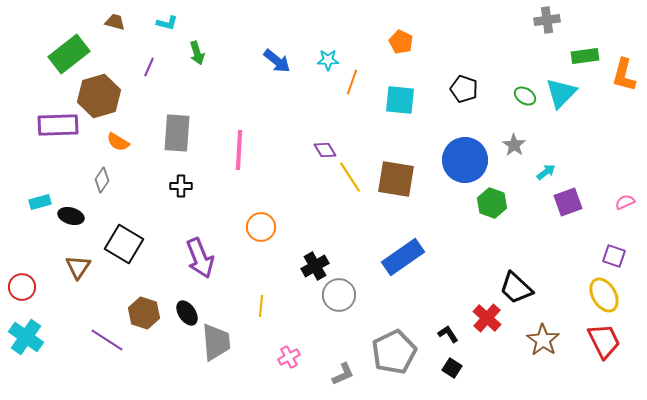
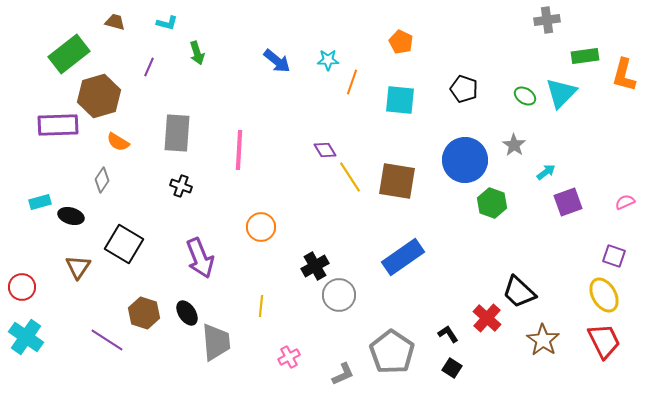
brown square at (396, 179): moved 1 px right, 2 px down
black cross at (181, 186): rotated 20 degrees clockwise
black trapezoid at (516, 288): moved 3 px right, 4 px down
gray pentagon at (394, 352): moved 2 px left; rotated 12 degrees counterclockwise
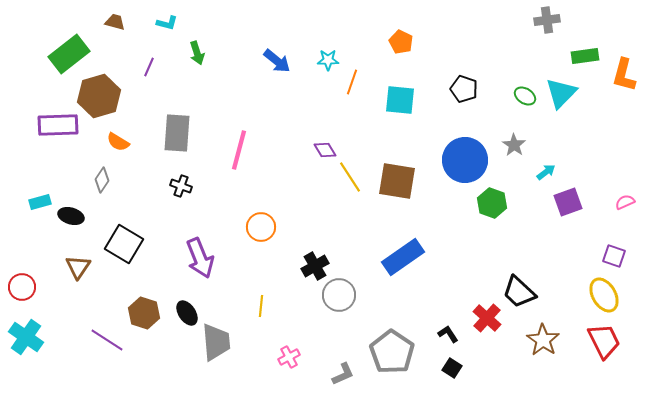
pink line at (239, 150): rotated 12 degrees clockwise
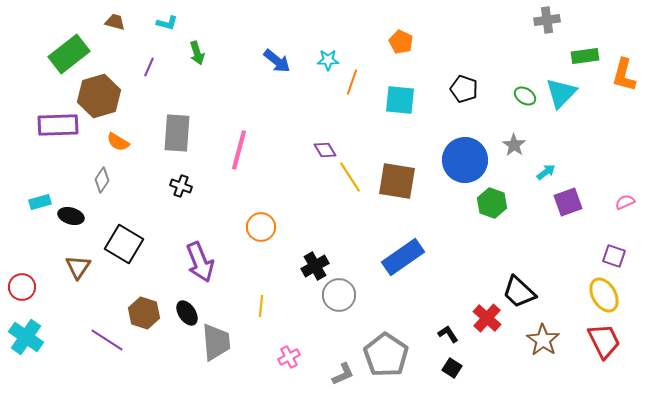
purple arrow at (200, 258): moved 4 px down
gray pentagon at (392, 352): moved 6 px left, 3 px down
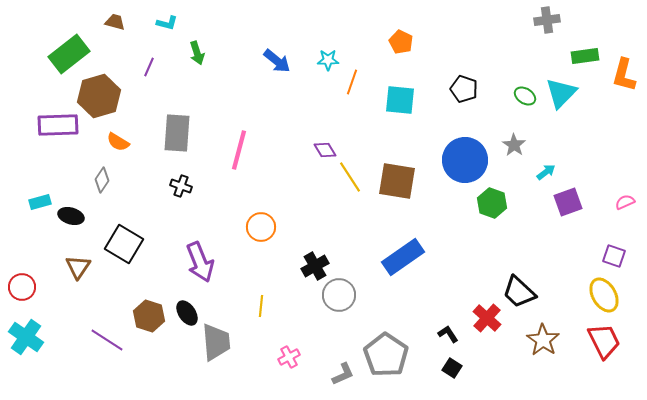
brown hexagon at (144, 313): moved 5 px right, 3 px down
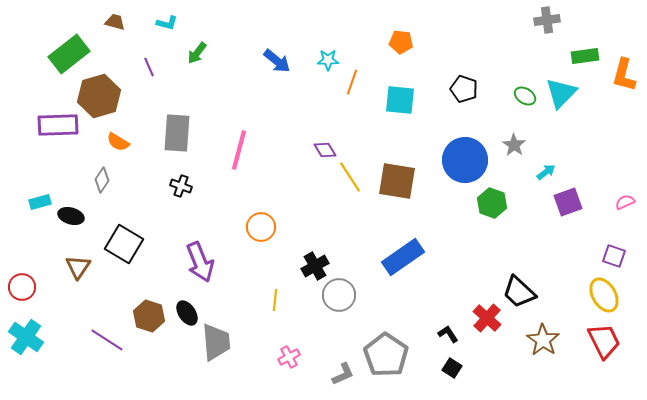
orange pentagon at (401, 42): rotated 20 degrees counterclockwise
green arrow at (197, 53): rotated 55 degrees clockwise
purple line at (149, 67): rotated 48 degrees counterclockwise
yellow line at (261, 306): moved 14 px right, 6 px up
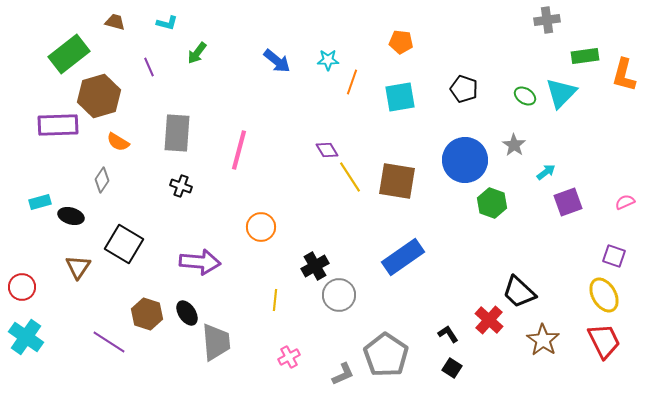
cyan square at (400, 100): moved 3 px up; rotated 16 degrees counterclockwise
purple diamond at (325, 150): moved 2 px right
purple arrow at (200, 262): rotated 63 degrees counterclockwise
brown hexagon at (149, 316): moved 2 px left, 2 px up
red cross at (487, 318): moved 2 px right, 2 px down
purple line at (107, 340): moved 2 px right, 2 px down
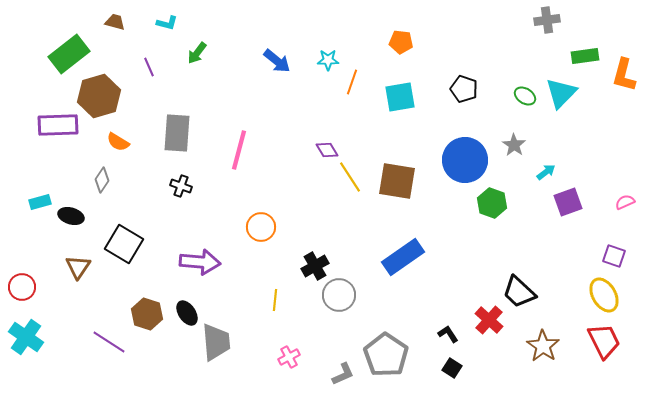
brown star at (543, 340): moved 6 px down
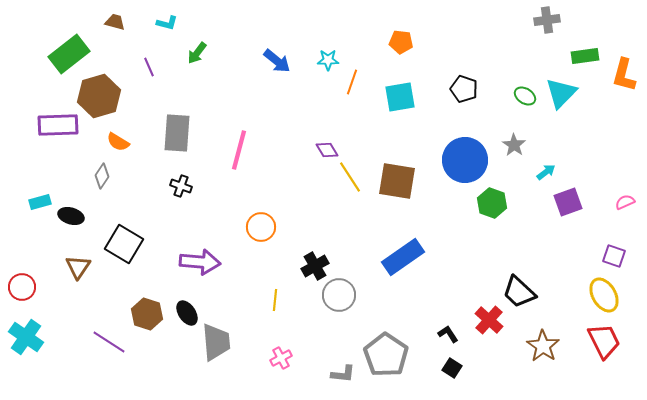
gray diamond at (102, 180): moved 4 px up
pink cross at (289, 357): moved 8 px left, 1 px down
gray L-shape at (343, 374): rotated 30 degrees clockwise
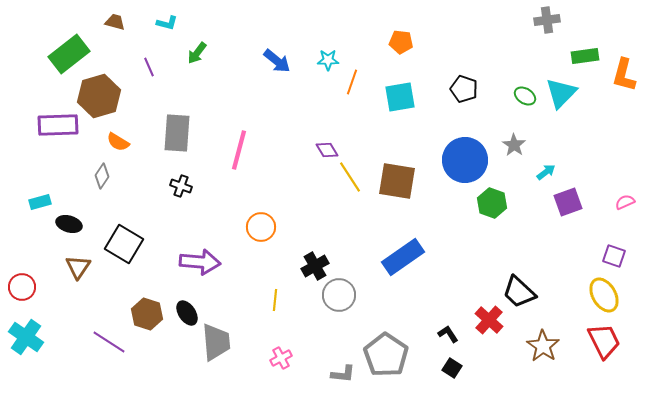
black ellipse at (71, 216): moved 2 px left, 8 px down
